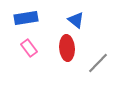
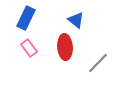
blue rectangle: rotated 55 degrees counterclockwise
red ellipse: moved 2 px left, 1 px up
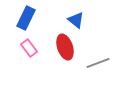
red ellipse: rotated 15 degrees counterclockwise
gray line: rotated 25 degrees clockwise
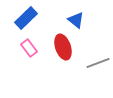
blue rectangle: rotated 20 degrees clockwise
red ellipse: moved 2 px left
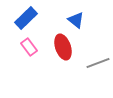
pink rectangle: moved 1 px up
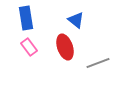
blue rectangle: rotated 55 degrees counterclockwise
red ellipse: moved 2 px right
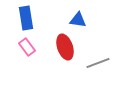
blue triangle: moved 2 px right; rotated 30 degrees counterclockwise
pink rectangle: moved 2 px left
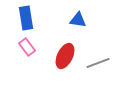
red ellipse: moved 9 px down; rotated 45 degrees clockwise
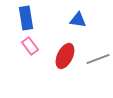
pink rectangle: moved 3 px right, 1 px up
gray line: moved 4 px up
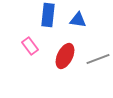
blue rectangle: moved 22 px right, 3 px up; rotated 15 degrees clockwise
